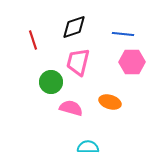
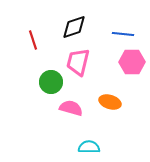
cyan semicircle: moved 1 px right
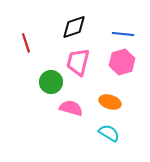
red line: moved 7 px left, 3 px down
pink hexagon: moved 10 px left; rotated 15 degrees counterclockwise
cyan semicircle: moved 20 px right, 14 px up; rotated 30 degrees clockwise
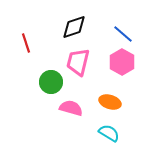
blue line: rotated 35 degrees clockwise
pink hexagon: rotated 15 degrees counterclockwise
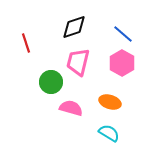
pink hexagon: moved 1 px down
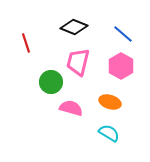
black diamond: rotated 40 degrees clockwise
pink hexagon: moved 1 px left, 3 px down
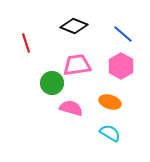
black diamond: moved 1 px up
pink trapezoid: moved 1 px left, 3 px down; rotated 68 degrees clockwise
green circle: moved 1 px right, 1 px down
cyan semicircle: moved 1 px right
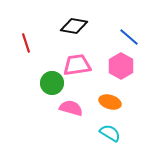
black diamond: rotated 12 degrees counterclockwise
blue line: moved 6 px right, 3 px down
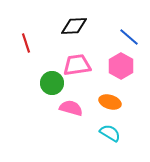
black diamond: rotated 12 degrees counterclockwise
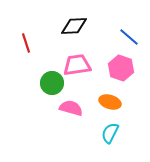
pink hexagon: moved 2 px down; rotated 10 degrees counterclockwise
cyan semicircle: rotated 95 degrees counterclockwise
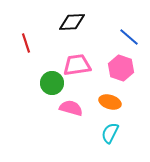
black diamond: moved 2 px left, 4 px up
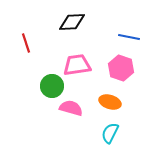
blue line: rotated 30 degrees counterclockwise
green circle: moved 3 px down
